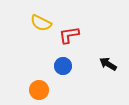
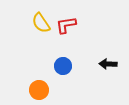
yellow semicircle: rotated 30 degrees clockwise
red L-shape: moved 3 px left, 10 px up
black arrow: rotated 30 degrees counterclockwise
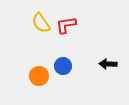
orange circle: moved 14 px up
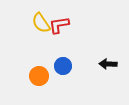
red L-shape: moved 7 px left
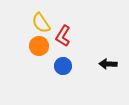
red L-shape: moved 4 px right, 11 px down; rotated 50 degrees counterclockwise
orange circle: moved 30 px up
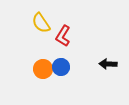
orange circle: moved 4 px right, 23 px down
blue circle: moved 2 px left, 1 px down
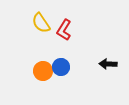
red L-shape: moved 1 px right, 6 px up
orange circle: moved 2 px down
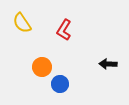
yellow semicircle: moved 19 px left
blue circle: moved 1 px left, 17 px down
orange circle: moved 1 px left, 4 px up
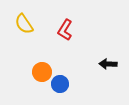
yellow semicircle: moved 2 px right, 1 px down
red L-shape: moved 1 px right
orange circle: moved 5 px down
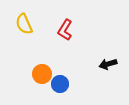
yellow semicircle: rotated 10 degrees clockwise
black arrow: rotated 18 degrees counterclockwise
orange circle: moved 2 px down
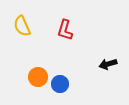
yellow semicircle: moved 2 px left, 2 px down
red L-shape: rotated 15 degrees counterclockwise
orange circle: moved 4 px left, 3 px down
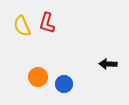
red L-shape: moved 18 px left, 7 px up
black arrow: rotated 18 degrees clockwise
blue circle: moved 4 px right
